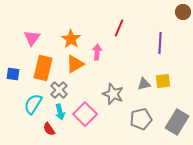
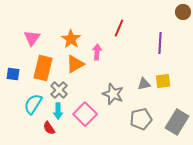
cyan arrow: moved 2 px left, 1 px up; rotated 14 degrees clockwise
red semicircle: moved 1 px up
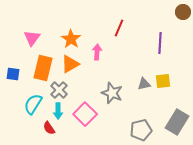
orange triangle: moved 5 px left
gray star: moved 1 px left, 1 px up
gray pentagon: moved 11 px down
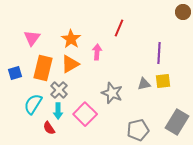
purple line: moved 1 px left, 10 px down
blue square: moved 2 px right, 1 px up; rotated 24 degrees counterclockwise
gray pentagon: moved 3 px left
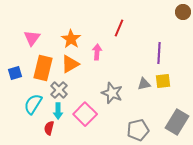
red semicircle: rotated 48 degrees clockwise
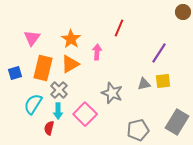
purple line: rotated 30 degrees clockwise
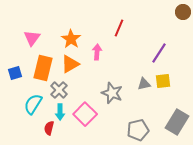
cyan arrow: moved 2 px right, 1 px down
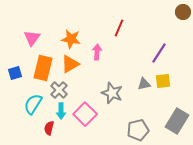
orange star: rotated 24 degrees counterclockwise
cyan arrow: moved 1 px right, 1 px up
gray rectangle: moved 1 px up
